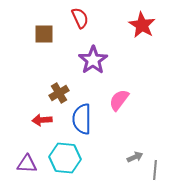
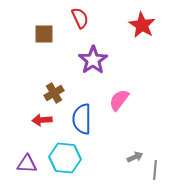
brown cross: moved 5 px left
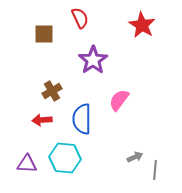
brown cross: moved 2 px left, 2 px up
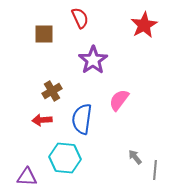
red star: moved 2 px right; rotated 12 degrees clockwise
blue semicircle: rotated 8 degrees clockwise
gray arrow: rotated 105 degrees counterclockwise
purple triangle: moved 13 px down
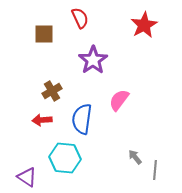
purple triangle: rotated 30 degrees clockwise
